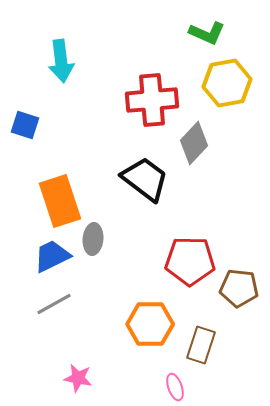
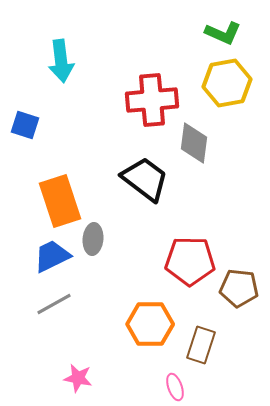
green L-shape: moved 16 px right
gray diamond: rotated 36 degrees counterclockwise
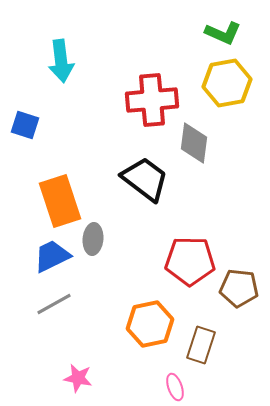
orange hexagon: rotated 12 degrees counterclockwise
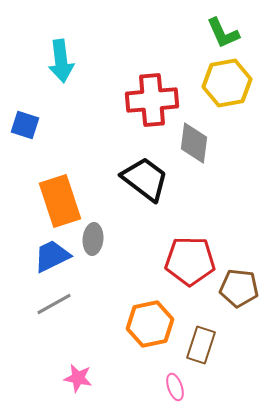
green L-shape: rotated 42 degrees clockwise
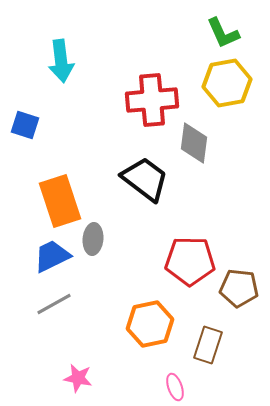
brown rectangle: moved 7 px right
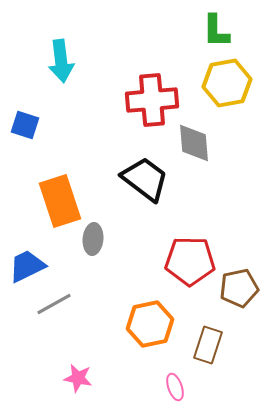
green L-shape: moved 7 px left, 2 px up; rotated 24 degrees clockwise
gray diamond: rotated 12 degrees counterclockwise
blue trapezoid: moved 25 px left, 10 px down
brown pentagon: rotated 18 degrees counterclockwise
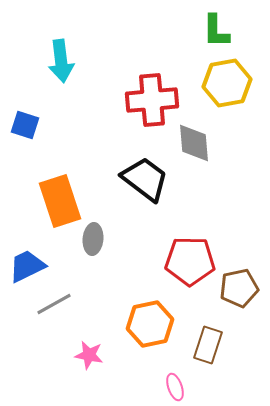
pink star: moved 11 px right, 23 px up
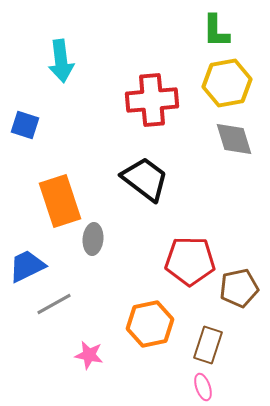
gray diamond: moved 40 px right, 4 px up; rotated 12 degrees counterclockwise
pink ellipse: moved 28 px right
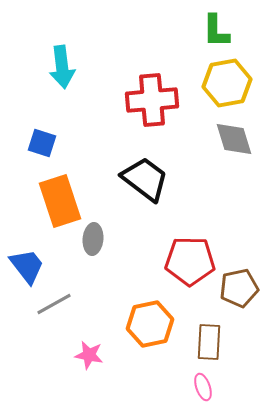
cyan arrow: moved 1 px right, 6 px down
blue square: moved 17 px right, 18 px down
blue trapezoid: rotated 78 degrees clockwise
brown rectangle: moved 1 px right, 3 px up; rotated 15 degrees counterclockwise
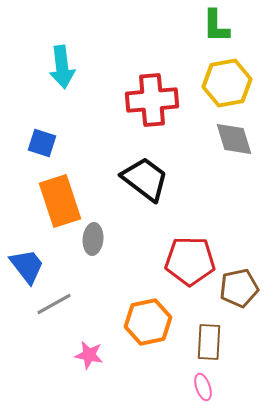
green L-shape: moved 5 px up
orange hexagon: moved 2 px left, 2 px up
